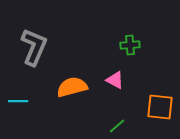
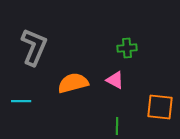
green cross: moved 3 px left, 3 px down
orange semicircle: moved 1 px right, 4 px up
cyan line: moved 3 px right
green line: rotated 48 degrees counterclockwise
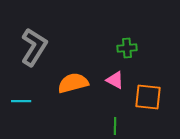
gray L-shape: rotated 9 degrees clockwise
orange square: moved 12 px left, 10 px up
green line: moved 2 px left
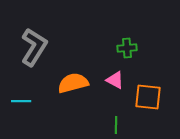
green line: moved 1 px right, 1 px up
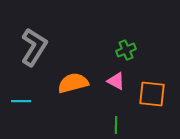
green cross: moved 1 px left, 2 px down; rotated 18 degrees counterclockwise
pink triangle: moved 1 px right, 1 px down
orange square: moved 4 px right, 3 px up
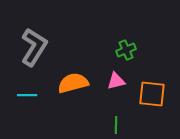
pink triangle: rotated 42 degrees counterclockwise
cyan line: moved 6 px right, 6 px up
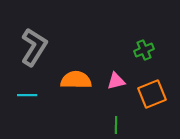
green cross: moved 18 px right
orange semicircle: moved 3 px right, 3 px up; rotated 16 degrees clockwise
orange square: rotated 28 degrees counterclockwise
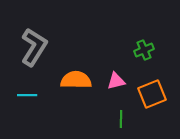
green line: moved 5 px right, 6 px up
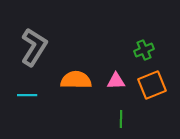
pink triangle: rotated 12 degrees clockwise
orange square: moved 9 px up
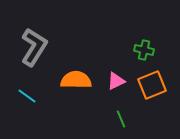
green cross: rotated 36 degrees clockwise
pink triangle: rotated 24 degrees counterclockwise
cyan line: moved 1 px down; rotated 36 degrees clockwise
green line: rotated 24 degrees counterclockwise
